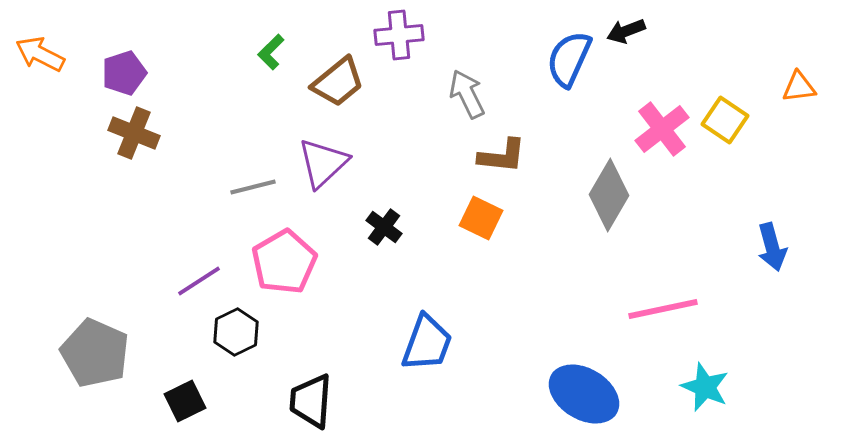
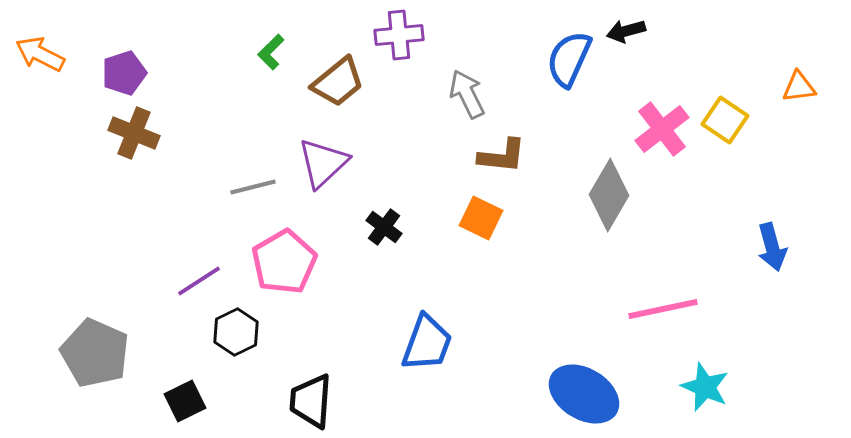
black arrow: rotated 6 degrees clockwise
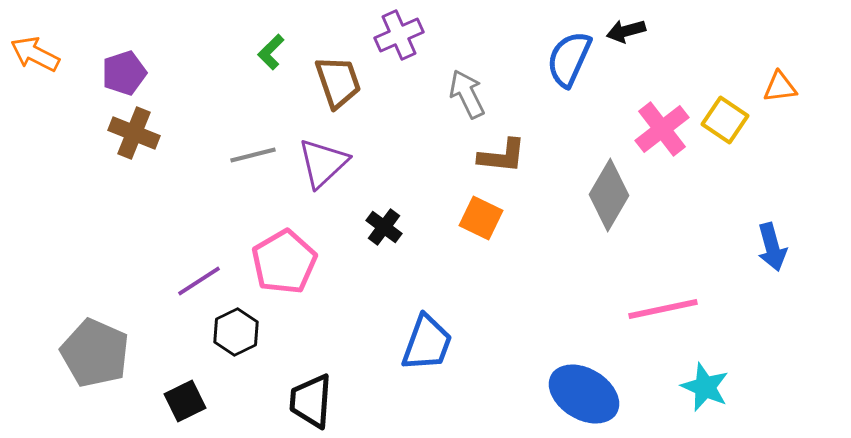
purple cross: rotated 18 degrees counterclockwise
orange arrow: moved 5 px left
brown trapezoid: rotated 70 degrees counterclockwise
orange triangle: moved 19 px left
gray line: moved 32 px up
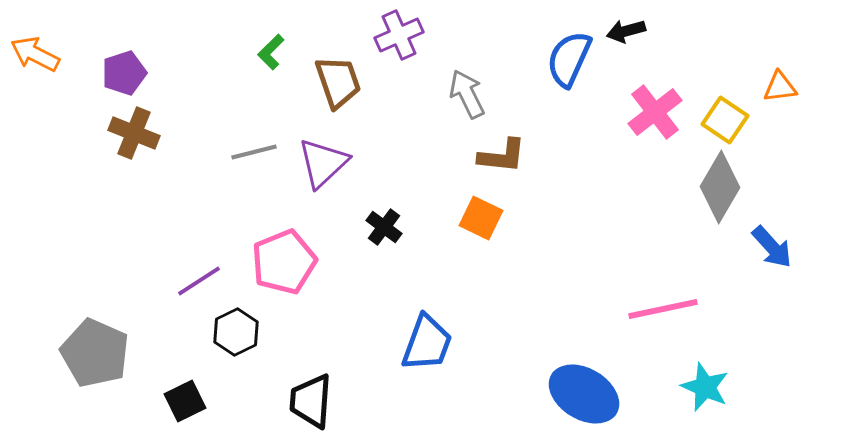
pink cross: moved 7 px left, 17 px up
gray line: moved 1 px right, 3 px up
gray diamond: moved 111 px right, 8 px up
blue arrow: rotated 27 degrees counterclockwise
pink pentagon: rotated 8 degrees clockwise
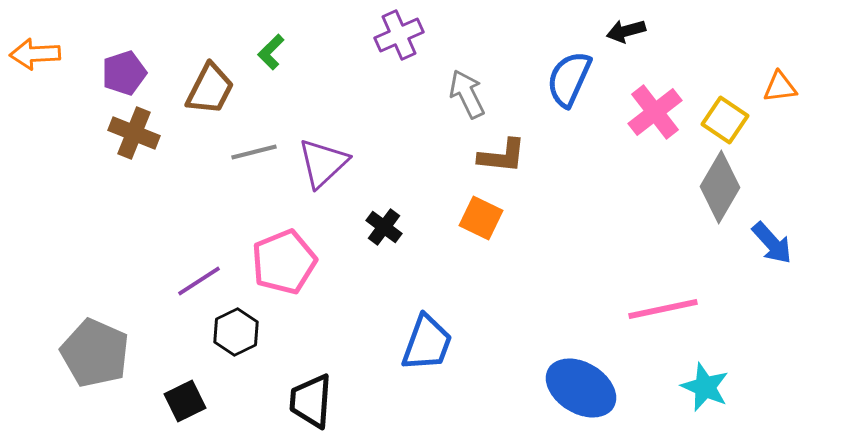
orange arrow: rotated 30 degrees counterclockwise
blue semicircle: moved 20 px down
brown trapezoid: moved 128 px left, 7 px down; rotated 46 degrees clockwise
blue arrow: moved 4 px up
blue ellipse: moved 3 px left, 6 px up
